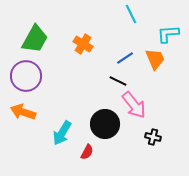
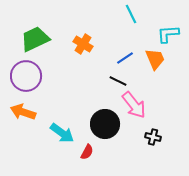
green trapezoid: rotated 144 degrees counterclockwise
cyan arrow: rotated 85 degrees counterclockwise
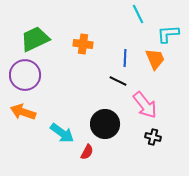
cyan line: moved 7 px right
orange cross: rotated 24 degrees counterclockwise
blue line: rotated 54 degrees counterclockwise
purple circle: moved 1 px left, 1 px up
pink arrow: moved 11 px right
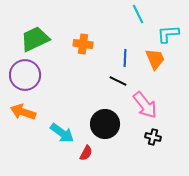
red semicircle: moved 1 px left, 1 px down
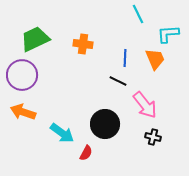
purple circle: moved 3 px left
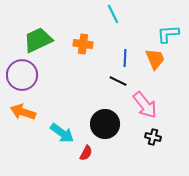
cyan line: moved 25 px left
green trapezoid: moved 3 px right, 1 px down
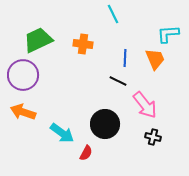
purple circle: moved 1 px right
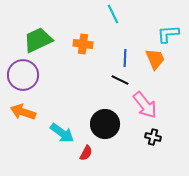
black line: moved 2 px right, 1 px up
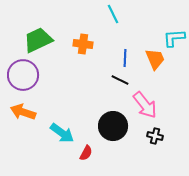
cyan L-shape: moved 6 px right, 4 px down
black circle: moved 8 px right, 2 px down
black cross: moved 2 px right, 1 px up
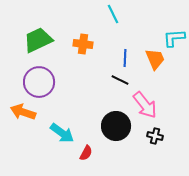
purple circle: moved 16 px right, 7 px down
black circle: moved 3 px right
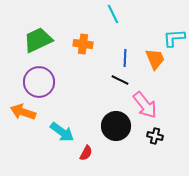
cyan arrow: moved 1 px up
